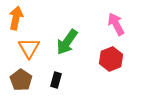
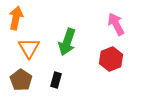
green arrow: rotated 16 degrees counterclockwise
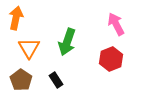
black rectangle: rotated 49 degrees counterclockwise
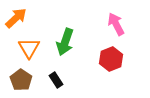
orange arrow: rotated 35 degrees clockwise
green arrow: moved 2 px left
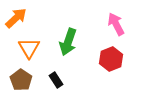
green arrow: moved 3 px right
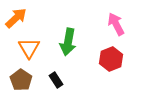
green arrow: rotated 8 degrees counterclockwise
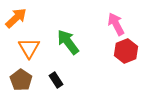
green arrow: rotated 132 degrees clockwise
red hexagon: moved 15 px right, 8 px up
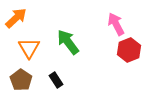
red hexagon: moved 3 px right, 1 px up
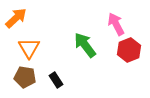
green arrow: moved 17 px right, 3 px down
brown pentagon: moved 4 px right, 3 px up; rotated 25 degrees counterclockwise
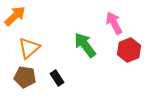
orange arrow: moved 1 px left, 2 px up
pink arrow: moved 2 px left, 1 px up
orange triangle: rotated 20 degrees clockwise
black rectangle: moved 1 px right, 2 px up
